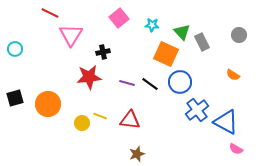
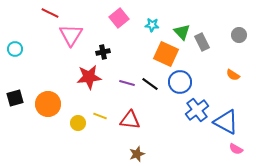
yellow circle: moved 4 px left
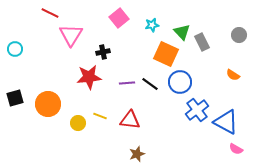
cyan star: rotated 16 degrees counterclockwise
purple line: rotated 21 degrees counterclockwise
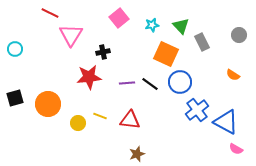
green triangle: moved 1 px left, 6 px up
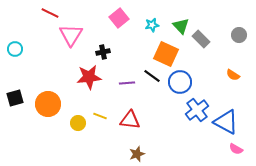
gray rectangle: moved 1 px left, 3 px up; rotated 18 degrees counterclockwise
black line: moved 2 px right, 8 px up
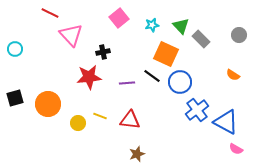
pink triangle: rotated 15 degrees counterclockwise
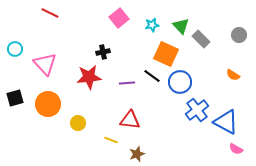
pink triangle: moved 26 px left, 29 px down
yellow line: moved 11 px right, 24 px down
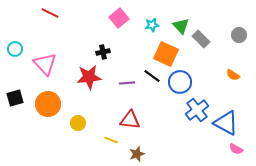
blue triangle: moved 1 px down
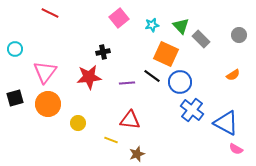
pink triangle: moved 8 px down; rotated 20 degrees clockwise
orange semicircle: rotated 64 degrees counterclockwise
blue cross: moved 5 px left; rotated 15 degrees counterclockwise
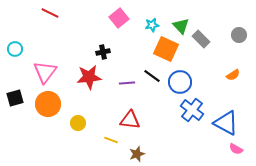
orange square: moved 5 px up
